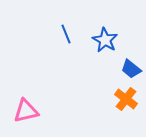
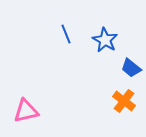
blue trapezoid: moved 1 px up
orange cross: moved 2 px left, 2 px down
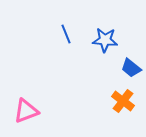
blue star: rotated 25 degrees counterclockwise
orange cross: moved 1 px left
pink triangle: rotated 8 degrees counterclockwise
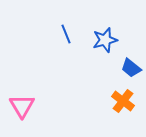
blue star: rotated 20 degrees counterclockwise
pink triangle: moved 4 px left, 5 px up; rotated 40 degrees counterclockwise
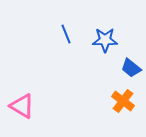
blue star: rotated 15 degrees clockwise
pink triangle: rotated 28 degrees counterclockwise
